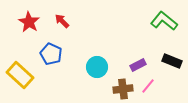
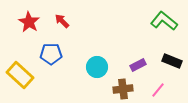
blue pentagon: rotated 25 degrees counterclockwise
pink line: moved 10 px right, 4 px down
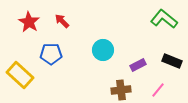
green L-shape: moved 2 px up
cyan circle: moved 6 px right, 17 px up
brown cross: moved 2 px left, 1 px down
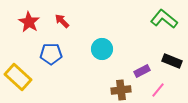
cyan circle: moved 1 px left, 1 px up
purple rectangle: moved 4 px right, 6 px down
yellow rectangle: moved 2 px left, 2 px down
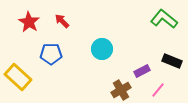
brown cross: rotated 24 degrees counterclockwise
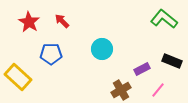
purple rectangle: moved 2 px up
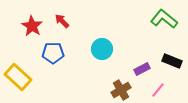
red star: moved 3 px right, 4 px down
blue pentagon: moved 2 px right, 1 px up
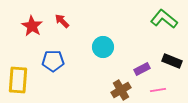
cyan circle: moved 1 px right, 2 px up
blue pentagon: moved 8 px down
yellow rectangle: moved 3 px down; rotated 52 degrees clockwise
pink line: rotated 42 degrees clockwise
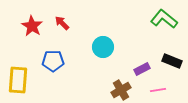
red arrow: moved 2 px down
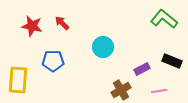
red star: rotated 20 degrees counterclockwise
pink line: moved 1 px right, 1 px down
